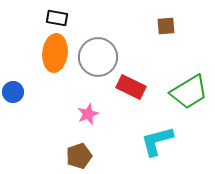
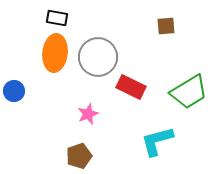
blue circle: moved 1 px right, 1 px up
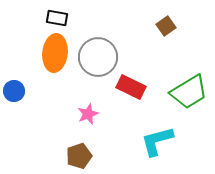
brown square: rotated 30 degrees counterclockwise
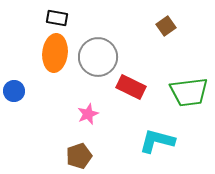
green trapezoid: rotated 24 degrees clockwise
cyan L-shape: rotated 30 degrees clockwise
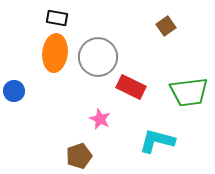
pink star: moved 12 px right, 5 px down; rotated 25 degrees counterclockwise
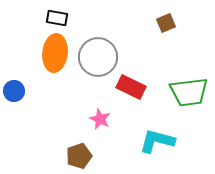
brown square: moved 3 px up; rotated 12 degrees clockwise
